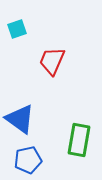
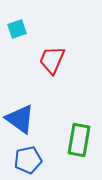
red trapezoid: moved 1 px up
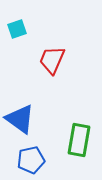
blue pentagon: moved 3 px right
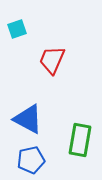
blue triangle: moved 8 px right; rotated 8 degrees counterclockwise
green rectangle: moved 1 px right
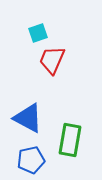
cyan square: moved 21 px right, 4 px down
blue triangle: moved 1 px up
green rectangle: moved 10 px left
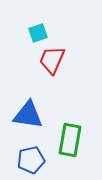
blue triangle: moved 3 px up; rotated 20 degrees counterclockwise
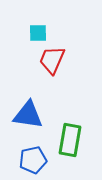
cyan square: rotated 18 degrees clockwise
blue pentagon: moved 2 px right
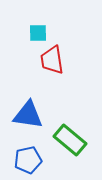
red trapezoid: rotated 32 degrees counterclockwise
green rectangle: rotated 60 degrees counterclockwise
blue pentagon: moved 5 px left
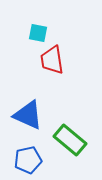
cyan square: rotated 12 degrees clockwise
blue triangle: rotated 16 degrees clockwise
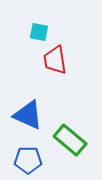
cyan square: moved 1 px right, 1 px up
red trapezoid: moved 3 px right
blue pentagon: rotated 12 degrees clockwise
